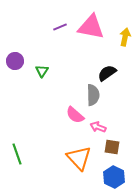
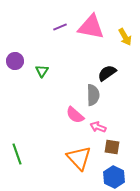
yellow arrow: rotated 138 degrees clockwise
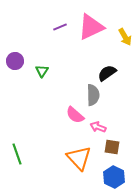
pink triangle: rotated 36 degrees counterclockwise
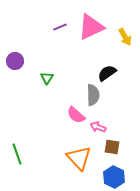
green triangle: moved 5 px right, 7 px down
pink semicircle: moved 1 px right
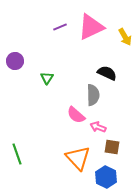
black semicircle: rotated 60 degrees clockwise
orange triangle: moved 1 px left
blue hexagon: moved 8 px left
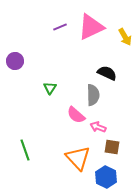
green triangle: moved 3 px right, 10 px down
green line: moved 8 px right, 4 px up
